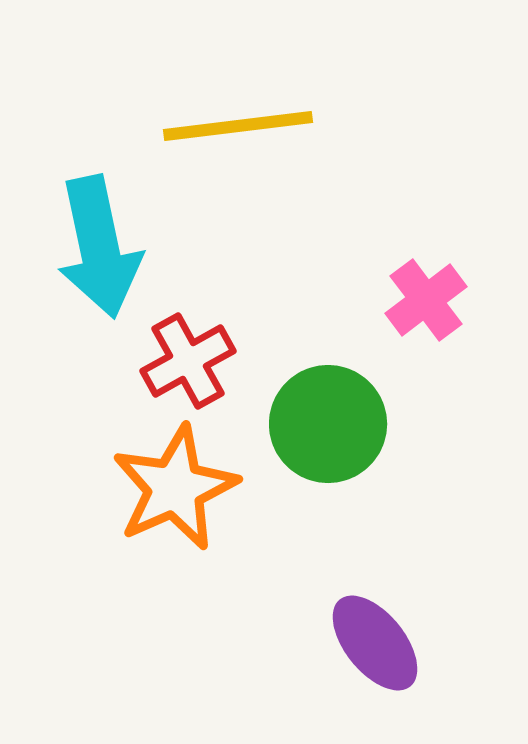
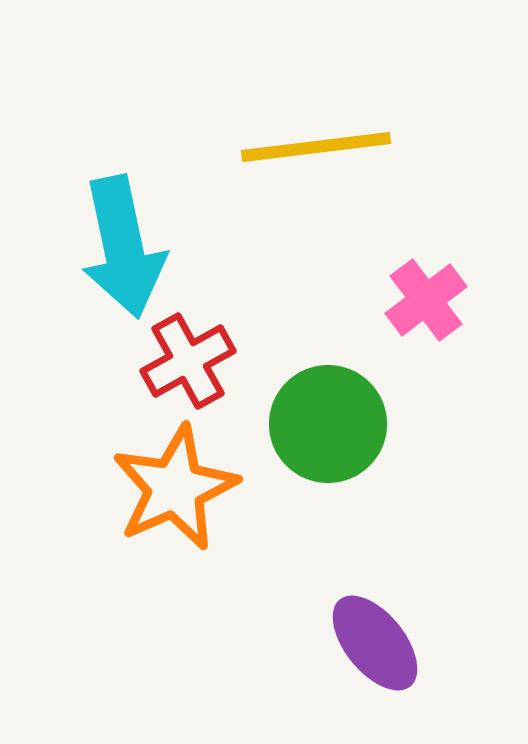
yellow line: moved 78 px right, 21 px down
cyan arrow: moved 24 px right
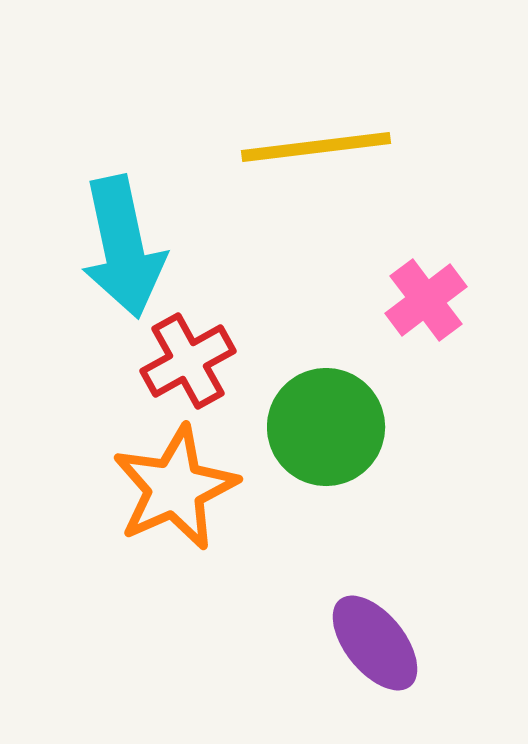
green circle: moved 2 px left, 3 px down
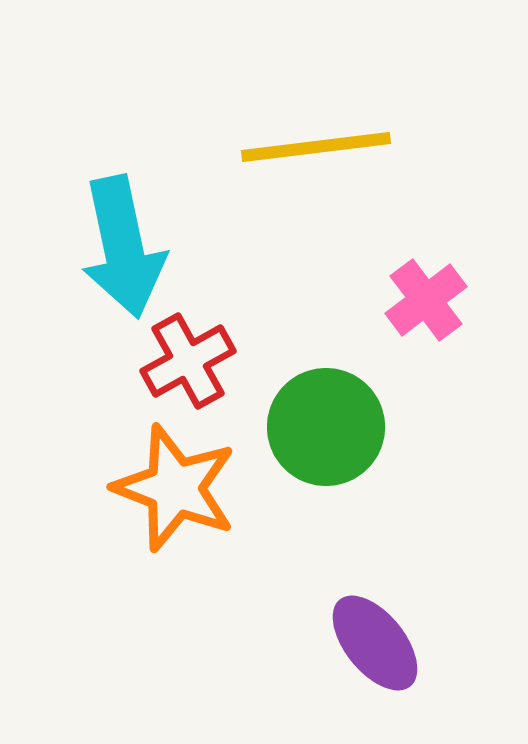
orange star: rotated 27 degrees counterclockwise
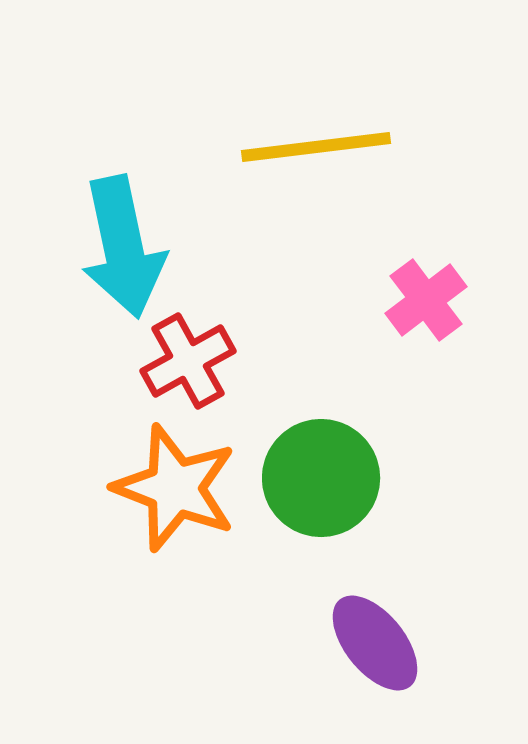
green circle: moved 5 px left, 51 px down
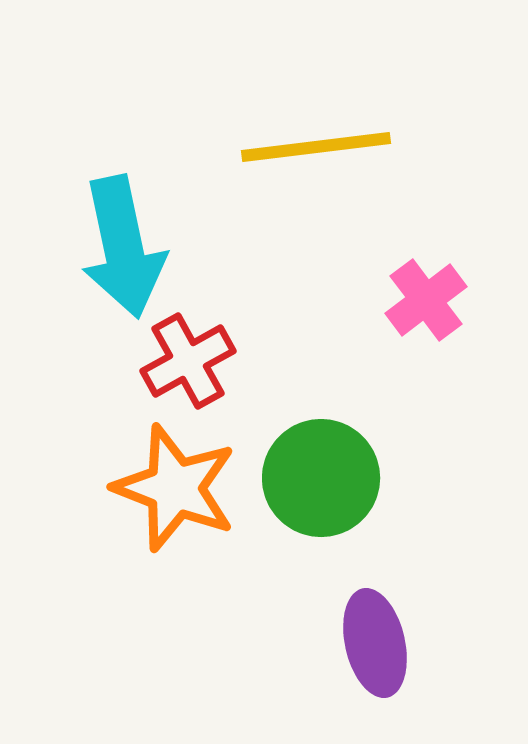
purple ellipse: rotated 26 degrees clockwise
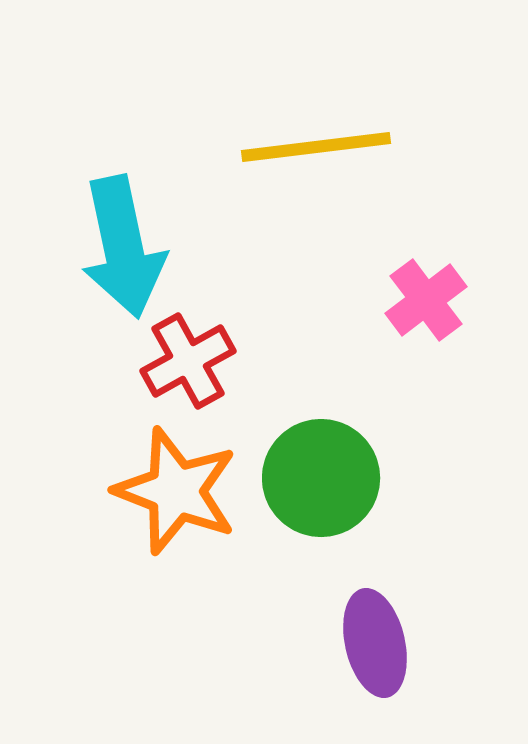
orange star: moved 1 px right, 3 px down
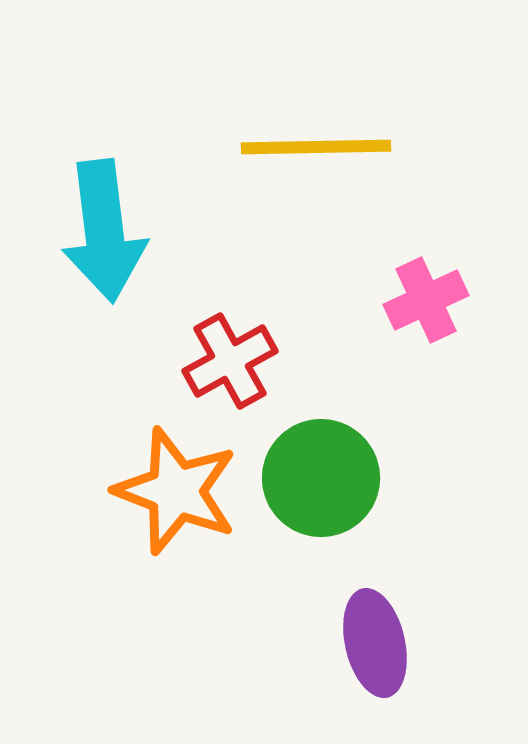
yellow line: rotated 6 degrees clockwise
cyan arrow: moved 19 px left, 16 px up; rotated 5 degrees clockwise
pink cross: rotated 12 degrees clockwise
red cross: moved 42 px right
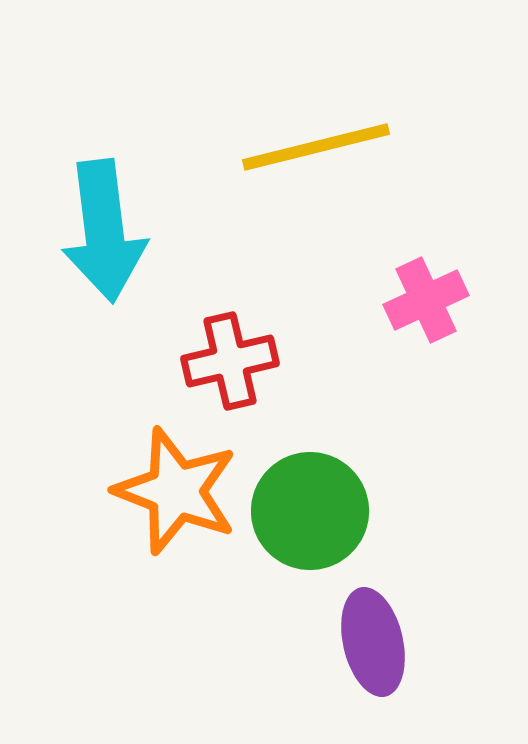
yellow line: rotated 13 degrees counterclockwise
red cross: rotated 16 degrees clockwise
green circle: moved 11 px left, 33 px down
purple ellipse: moved 2 px left, 1 px up
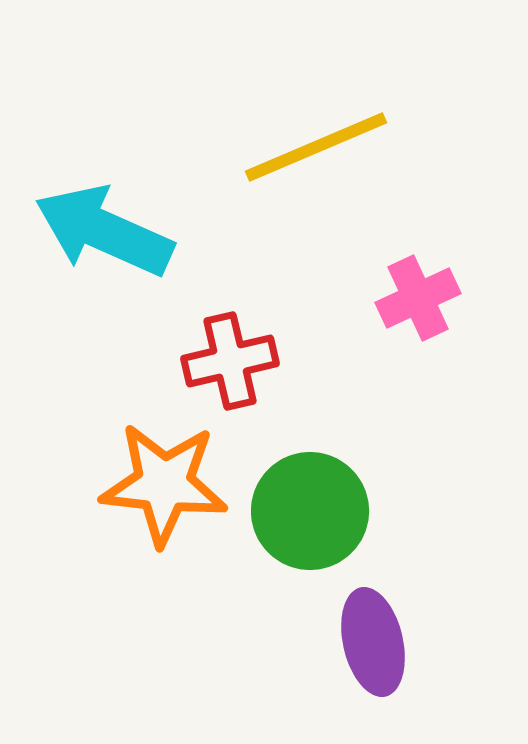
yellow line: rotated 9 degrees counterclockwise
cyan arrow: rotated 121 degrees clockwise
pink cross: moved 8 px left, 2 px up
orange star: moved 12 px left, 7 px up; rotated 15 degrees counterclockwise
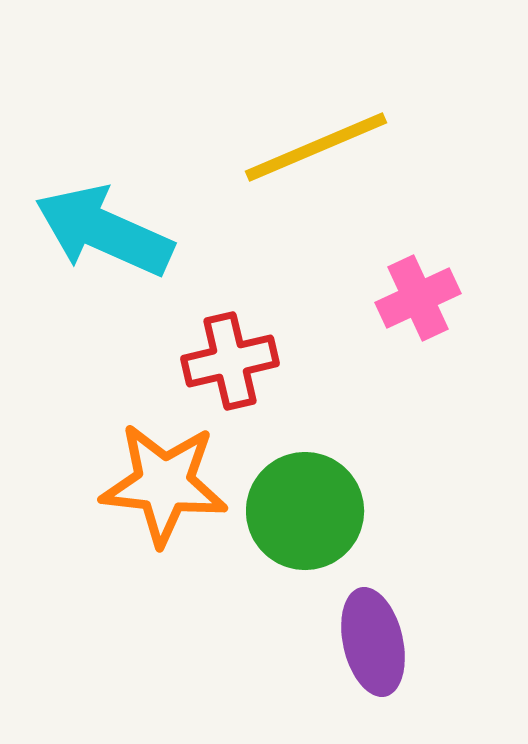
green circle: moved 5 px left
